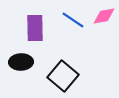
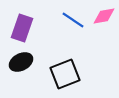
purple rectangle: moved 13 px left; rotated 20 degrees clockwise
black ellipse: rotated 25 degrees counterclockwise
black square: moved 2 px right, 2 px up; rotated 28 degrees clockwise
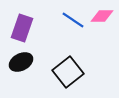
pink diamond: moved 2 px left; rotated 10 degrees clockwise
black square: moved 3 px right, 2 px up; rotated 16 degrees counterclockwise
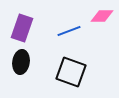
blue line: moved 4 px left, 11 px down; rotated 55 degrees counterclockwise
black ellipse: rotated 55 degrees counterclockwise
black square: moved 3 px right; rotated 32 degrees counterclockwise
